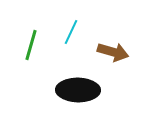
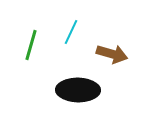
brown arrow: moved 1 px left, 2 px down
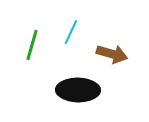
green line: moved 1 px right
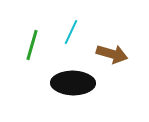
black ellipse: moved 5 px left, 7 px up
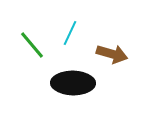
cyan line: moved 1 px left, 1 px down
green line: rotated 56 degrees counterclockwise
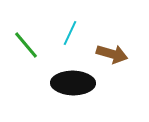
green line: moved 6 px left
